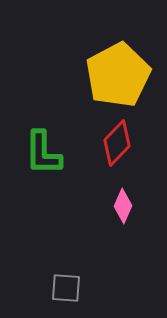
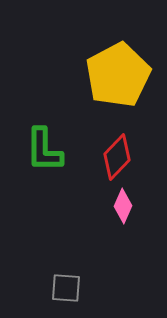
red diamond: moved 14 px down
green L-shape: moved 1 px right, 3 px up
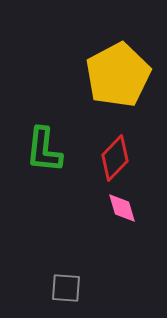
green L-shape: rotated 6 degrees clockwise
red diamond: moved 2 px left, 1 px down
pink diamond: moved 1 px left, 2 px down; rotated 40 degrees counterclockwise
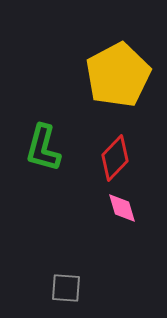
green L-shape: moved 1 px left, 2 px up; rotated 9 degrees clockwise
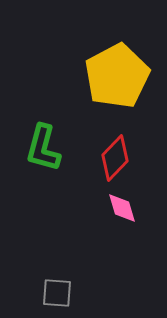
yellow pentagon: moved 1 px left, 1 px down
gray square: moved 9 px left, 5 px down
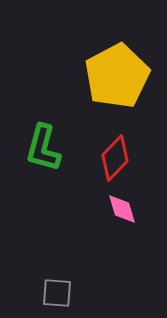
pink diamond: moved 1 px down
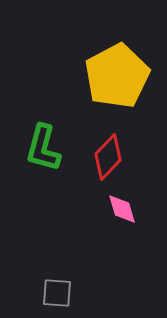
red diamond: moved 7 px left, 1 px up
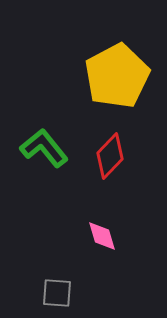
green L-shape: moved 1 px right; rotated 126 degrees clockwise
red diamond: moved 2 px right, 1 px up
pink diamond: moved 20 px left, 27 px down
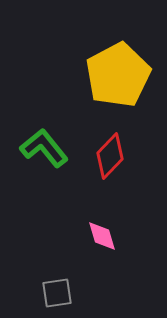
yellow pentagon: moved 1 px right, 1 px up
gray square: rotated 12 degrees counterclockwise
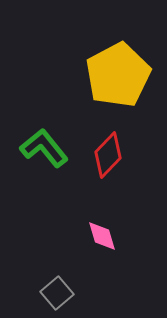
red diamond: moved 2 px left, 1 px up
gray square: rotated 32 degrees counterclockwise
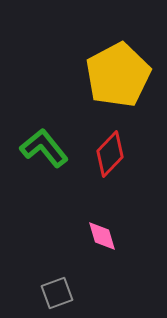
red diamond: moved 2 px right, 1 px up
gray square: rotated 20 degrees clockwise
